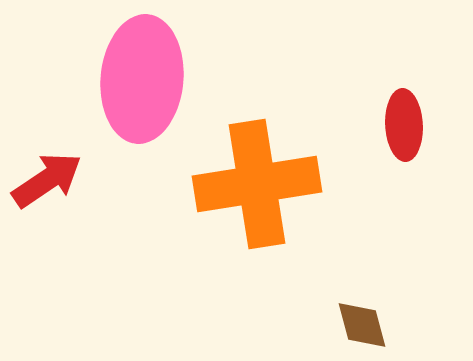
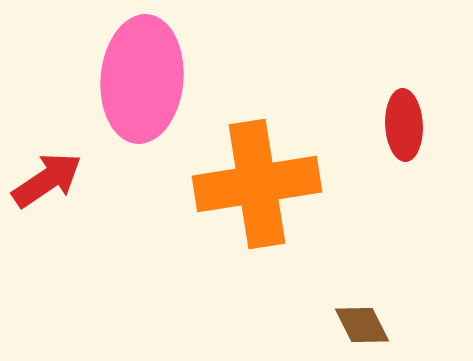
brown diamond: rotated 12 degrees counterclockwise
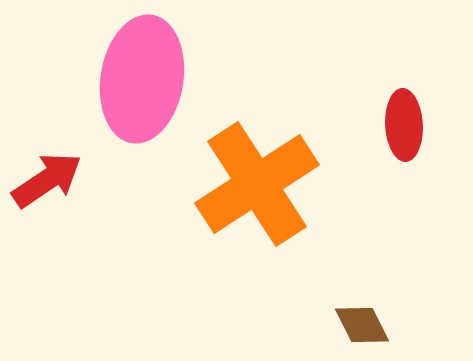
pink ellipse: rotated 4 degrees clockwise
orange cross: rotated 24 degrees counterclockwise
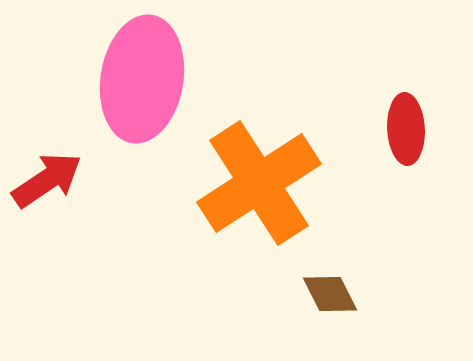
red ellipse: moved 2 px right, 4 px down
orange cross: moved 2 px right, 1 px up
brown diamond: moved 32 px left, 31 px up
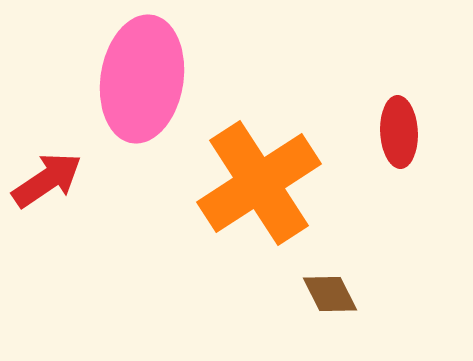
red ellipse: moved 7 px left, 3 px down
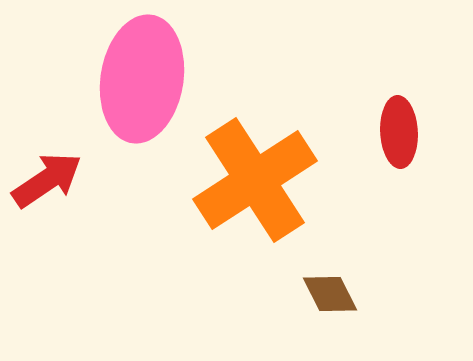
orange cross: moved 4 px left, 3 px up
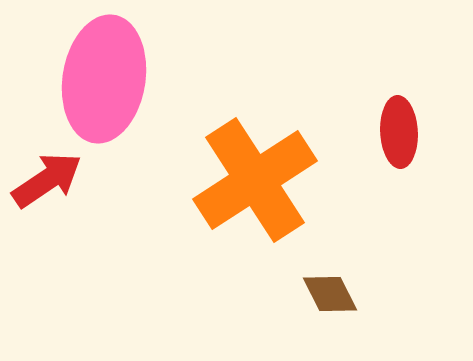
pink ellipse: moved 38 px left
